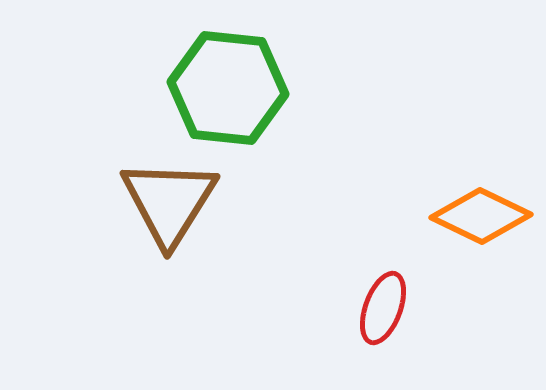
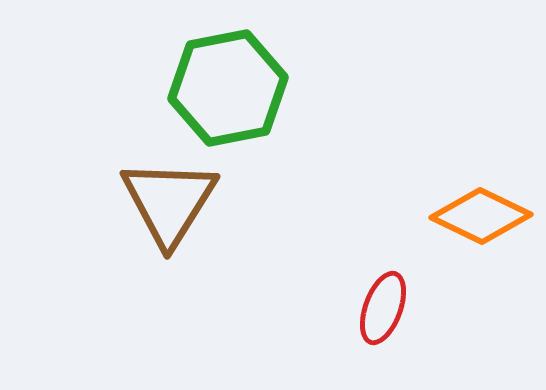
green hexagon: rotated 17 degrees counterclockwise
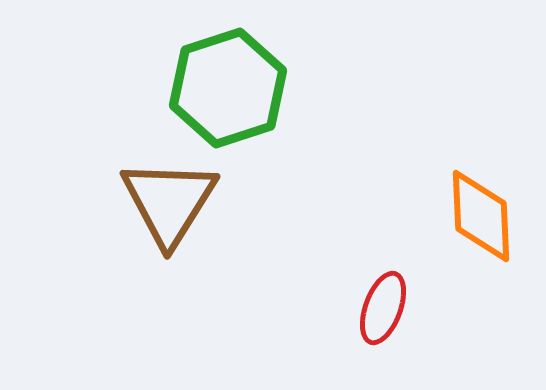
green hexagon: rotated 7 degrees counterclockwise
orange diamond: rotated 62 degrees clockwise
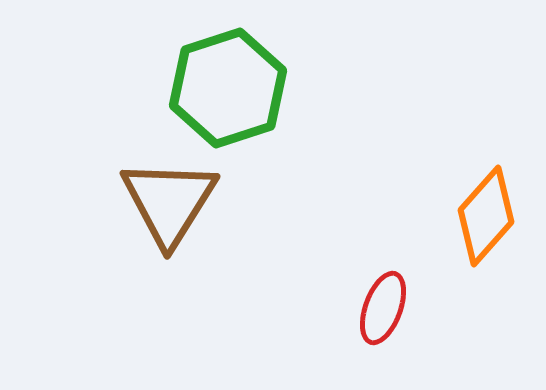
orange diamond: moved 5 px right; rotated 44 degrees clockwise
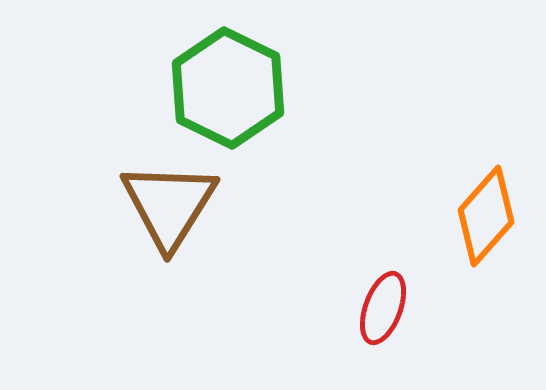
green hexagon: rotated 16 degrees counterclockwise
brown triangle: moved 3 px down
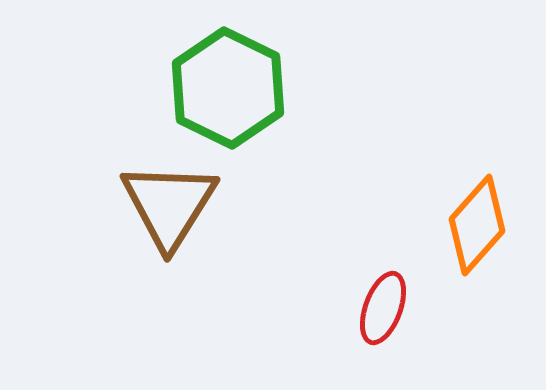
orange diamond: moved 9 px left, 9 px down
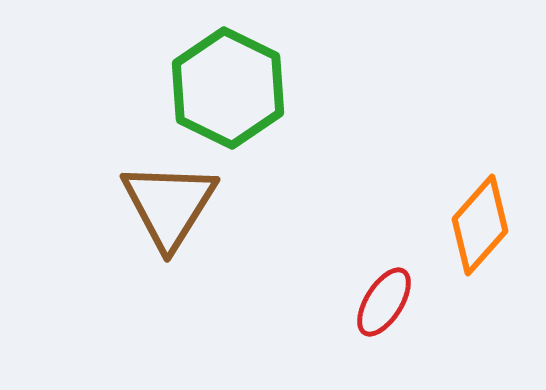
orange diamond: moved 3 px right
red ellipse: moved 1 px right, 6 px up; rotated 12 degrees clockwise
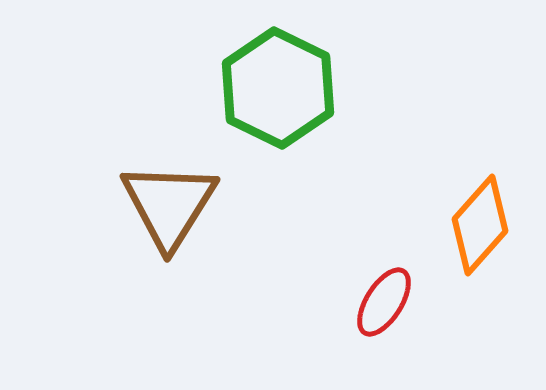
green hexagon: moved 50 px right
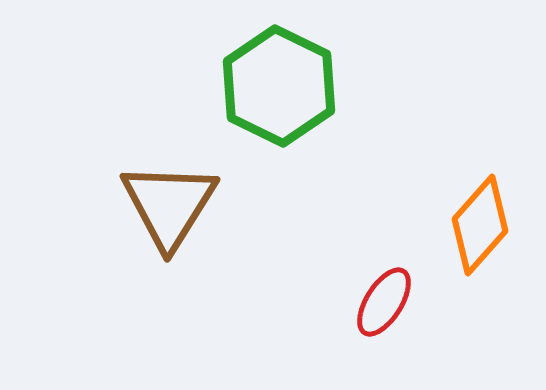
green hexagon: moved 1 px right, 2 px up
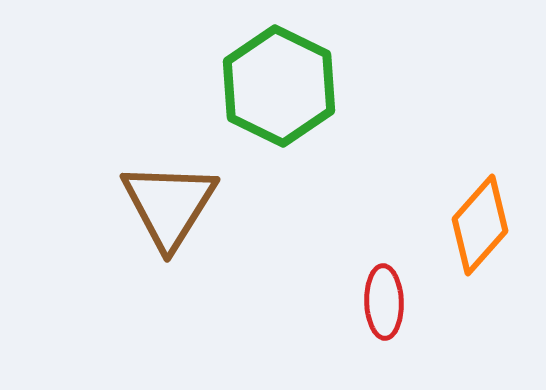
red ellipse: rotated 34 degrees counterclockwise
